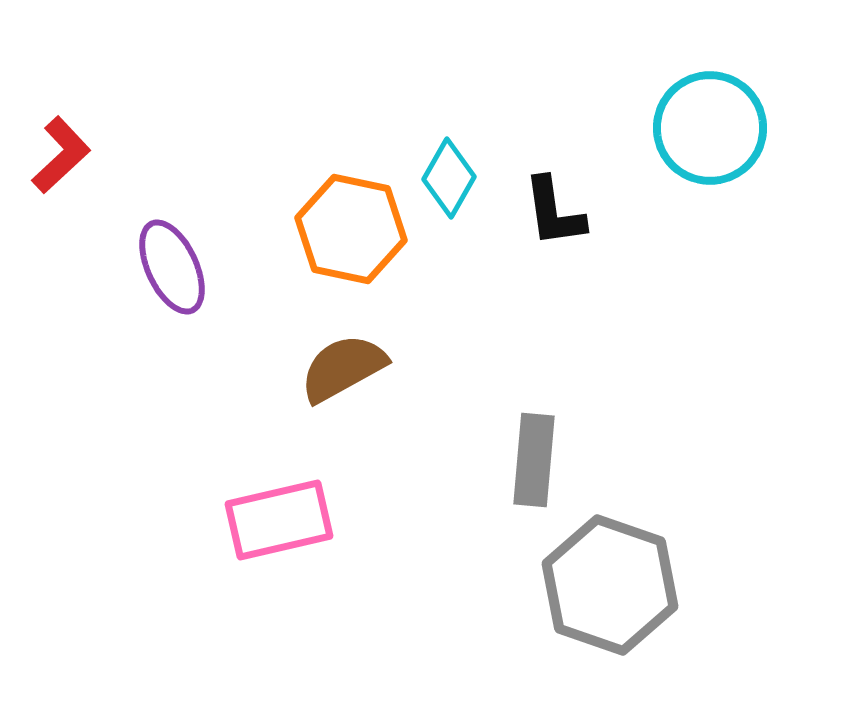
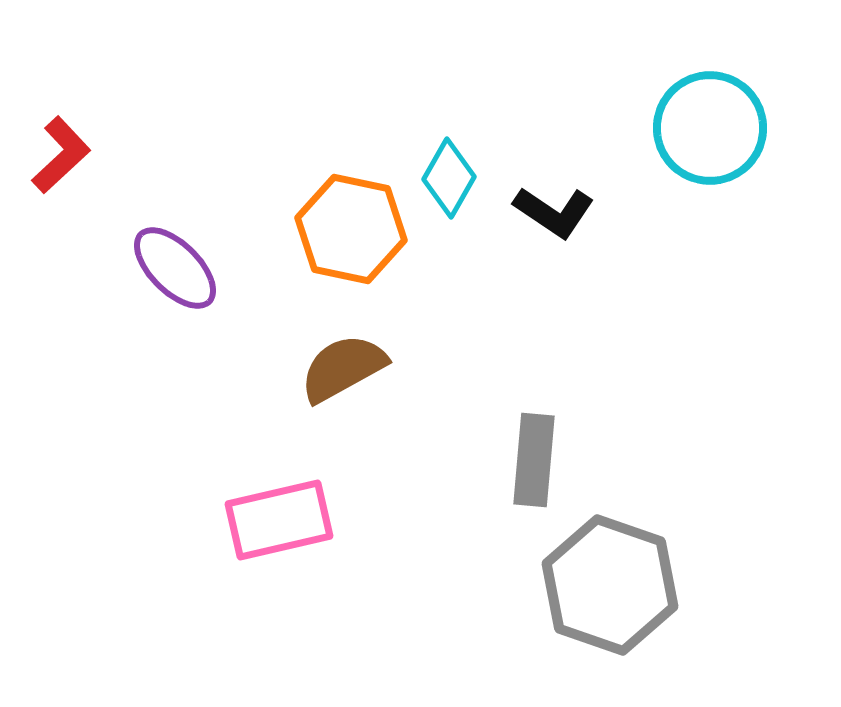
black L-shape: rotated 48 degrees counterclockwise
purple ellipse: moved 3 px right, 1 px down; rotated 20 degrees counterclockwise
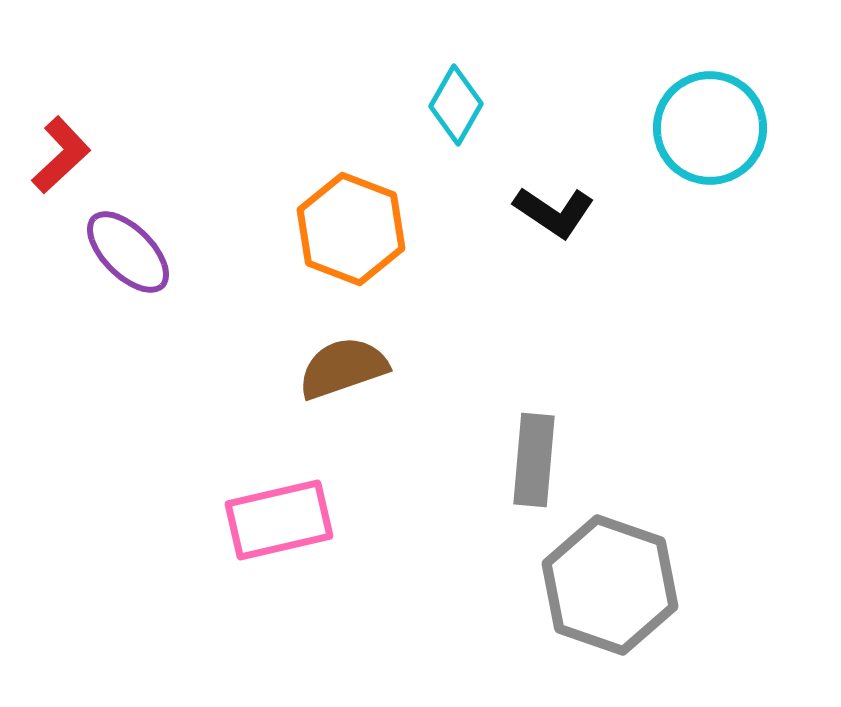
cyan diamond: moved 7 px right, 73 px up
orange hexagon: rotated 9 degrees clockwise
purple ellipse: moved 47 px left, 16 px up
brown semicircle: rotated 10 degrees clockwise
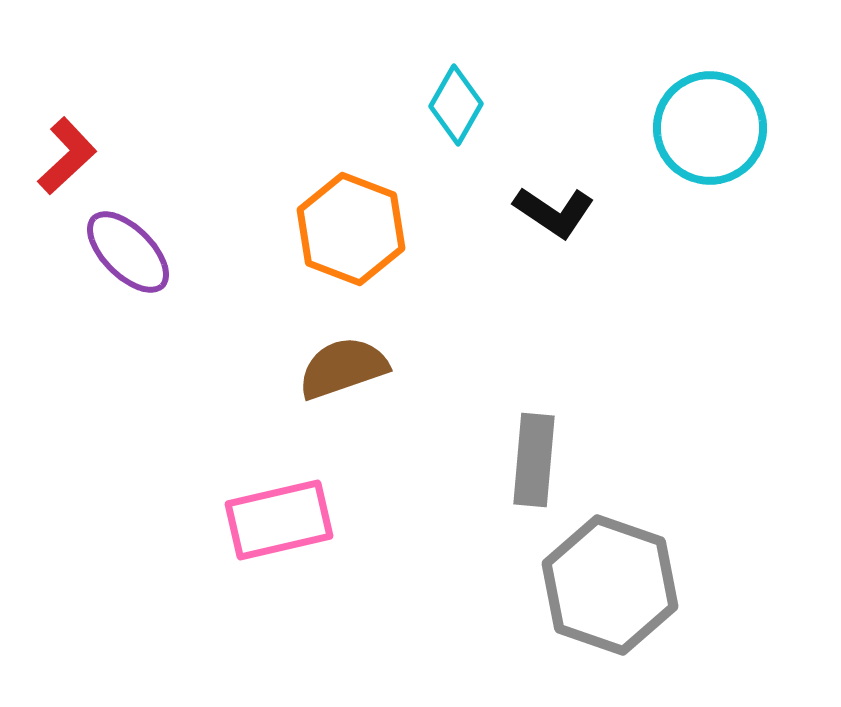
red L-shape: moved 6 px right, 1 px down
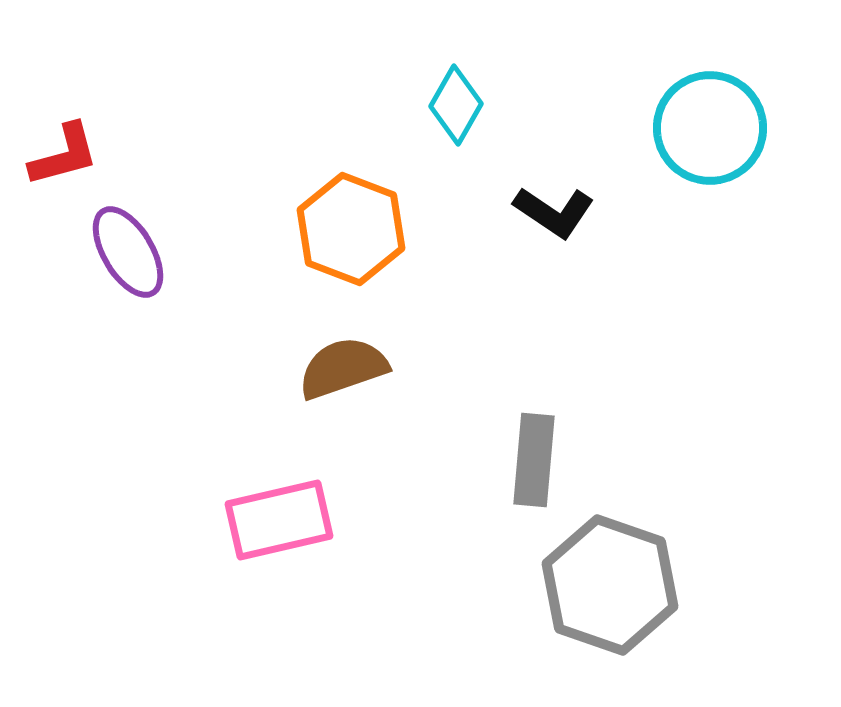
red L-shape: moved 3 px left, 1 px up; rotated 28 degrees clockwise
purple ellipse: rotated 14 degrees clockwise
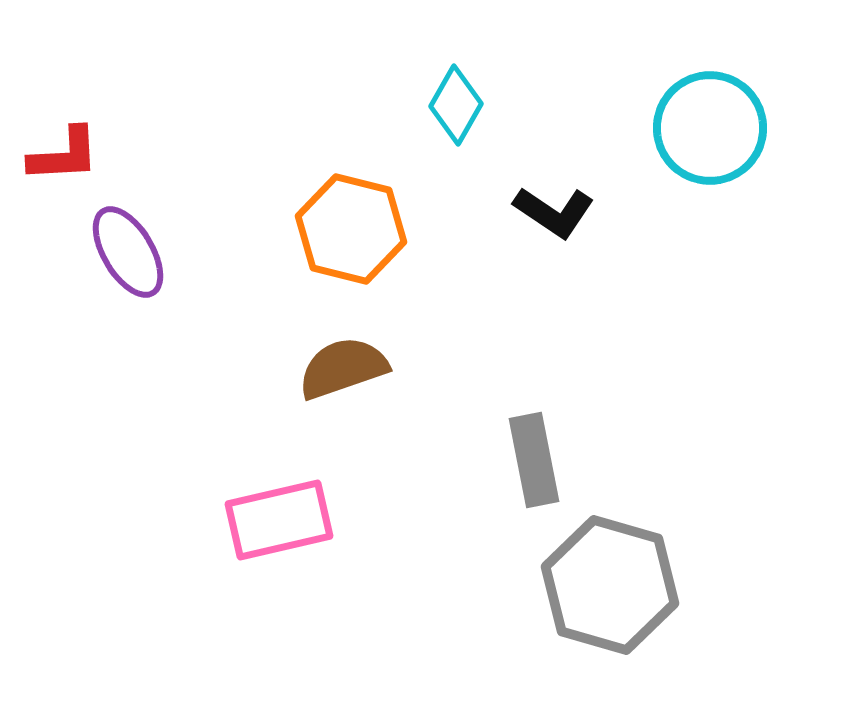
red L-shape: rotated 12 degrees clockwise
orange hexagon: rotated 7 degrees counterclockwise
gray rectangle: rotated 16 degrees counterclockwise
gray hexagon: rotated 3 degrees counterclockwise
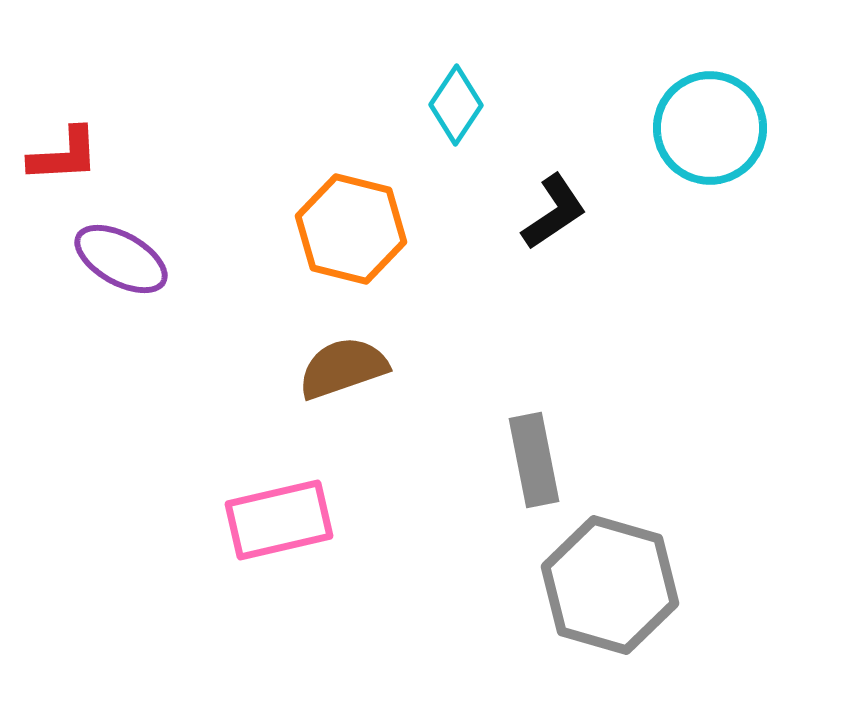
cyan diamond: rotated 4 degrees clockwise
black L-shape: rotated 68 degrees counterclockwise
purple ellipse: moved 7 px left, 7 px down; rotated 30 degrees counterclockwise
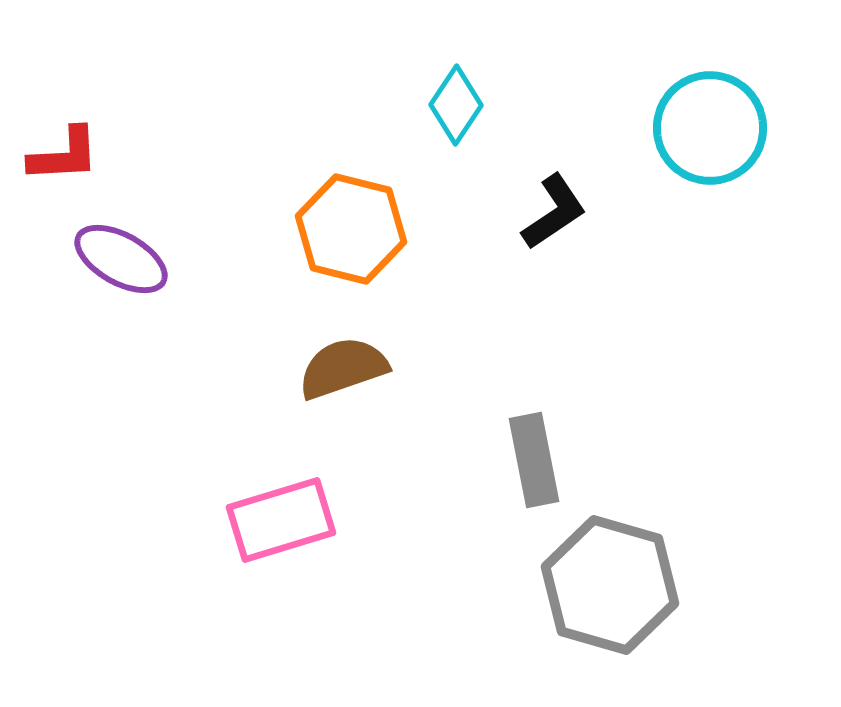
pink rectangle: moved 2 px right; rotated 4 degrees counterclockwise
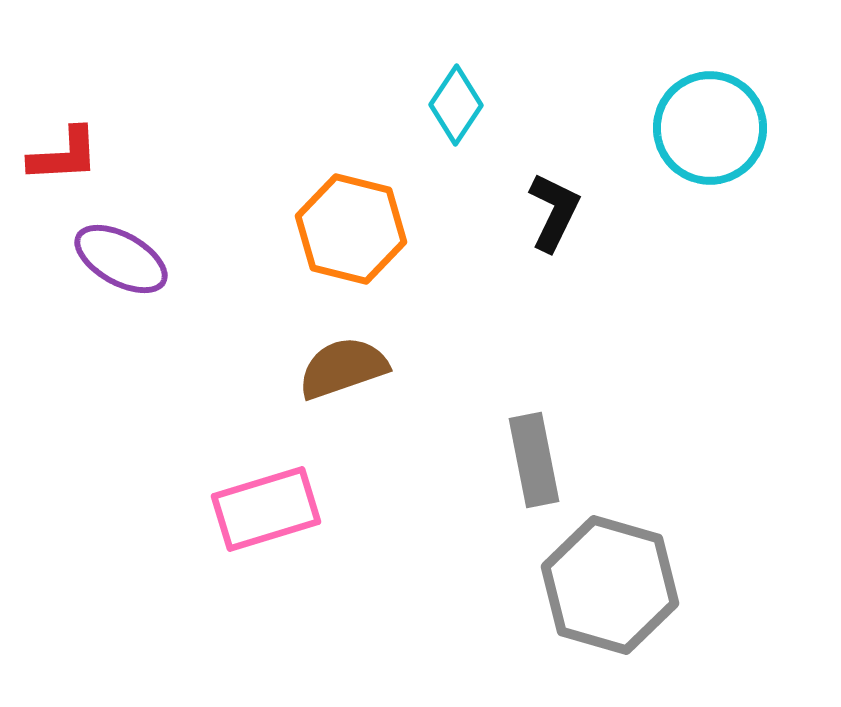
black L-shape: rotated 30 degrees counterclockwise
pink rectangle: moved 15 px left, 11 px up
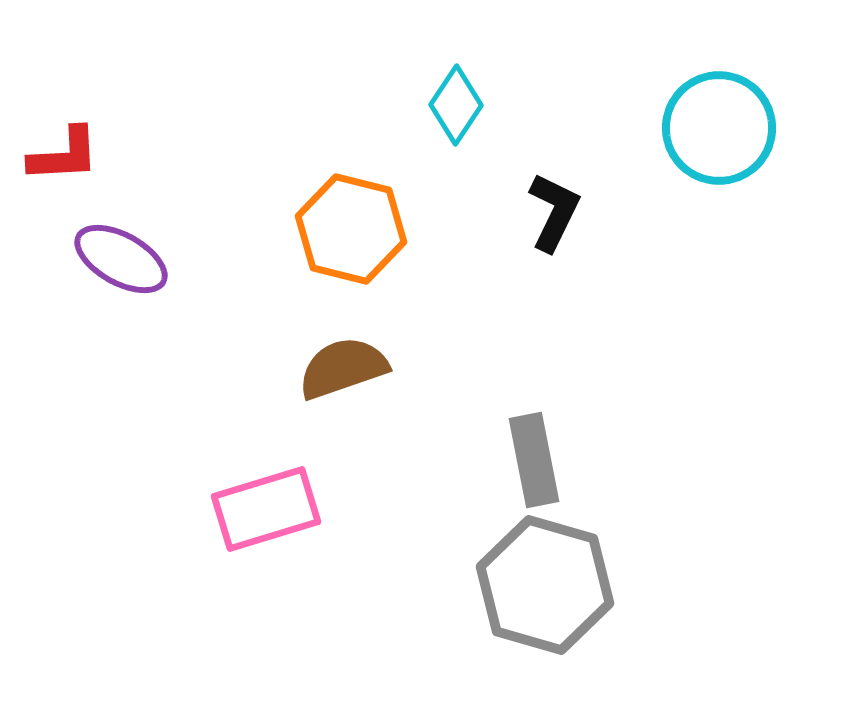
cyan circle: moved 9 px right
gray hexagon: moved 65 px left
